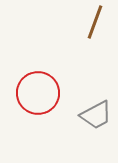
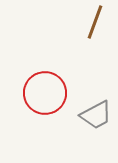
red circle: moved 7 px right
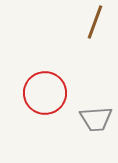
gray trapezoid: moved 4 px down; rotated 24 degrees clockwise
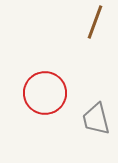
gray trapezoid: rotated 80 degrees clockwise
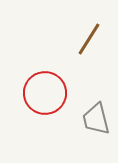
brown line: moved 6 px left, 17 px down; rotated 12 degrees clockwise
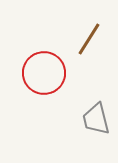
red circle: moved 1 px left, 20 px up
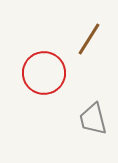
gray trapezoid: moved 3 px left
